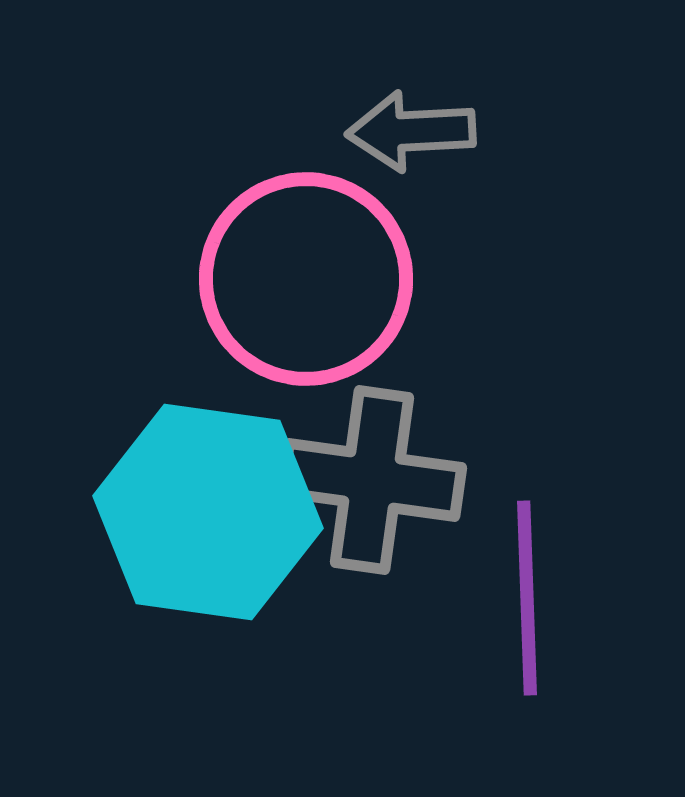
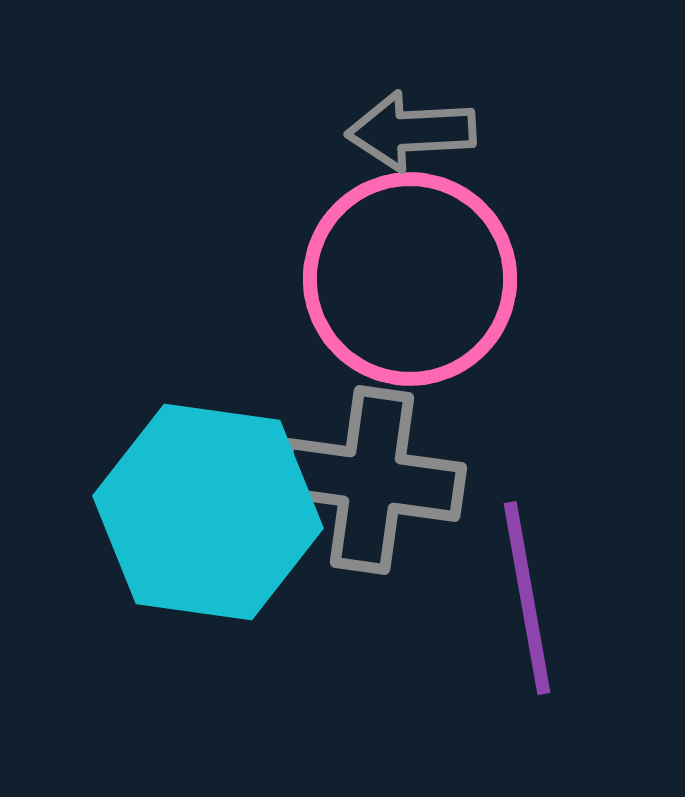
pink circle: moved 104 px right
purple line: rotated 8 degrees counterclockwise
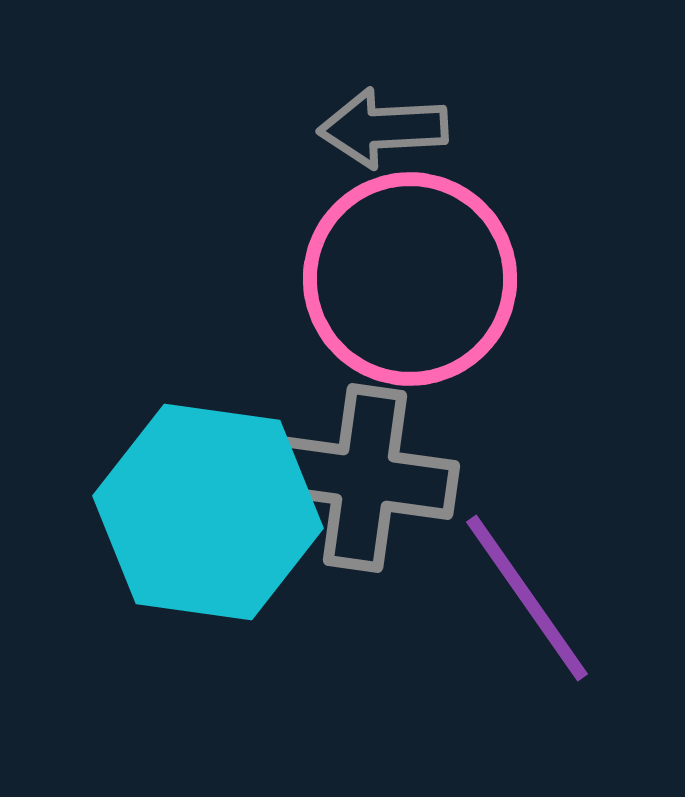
gray arrow: moved 28 px left, 3 px up
gray cross: moved 7 px left, 2 px up
purple line: rotated 25 degrees counterclockwise
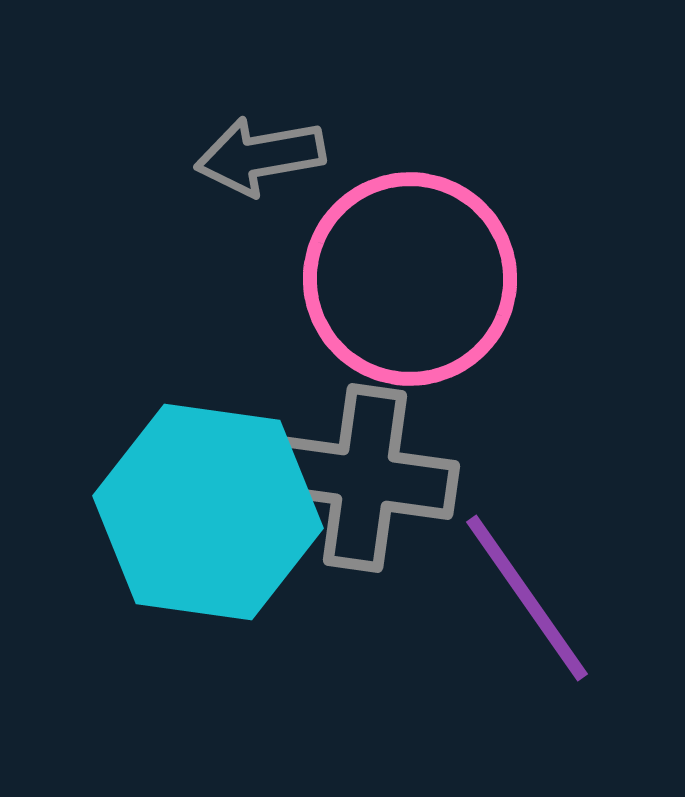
gray arrow: moved 123 px left, 28 px down; rotated 7 degrees counterclockwise
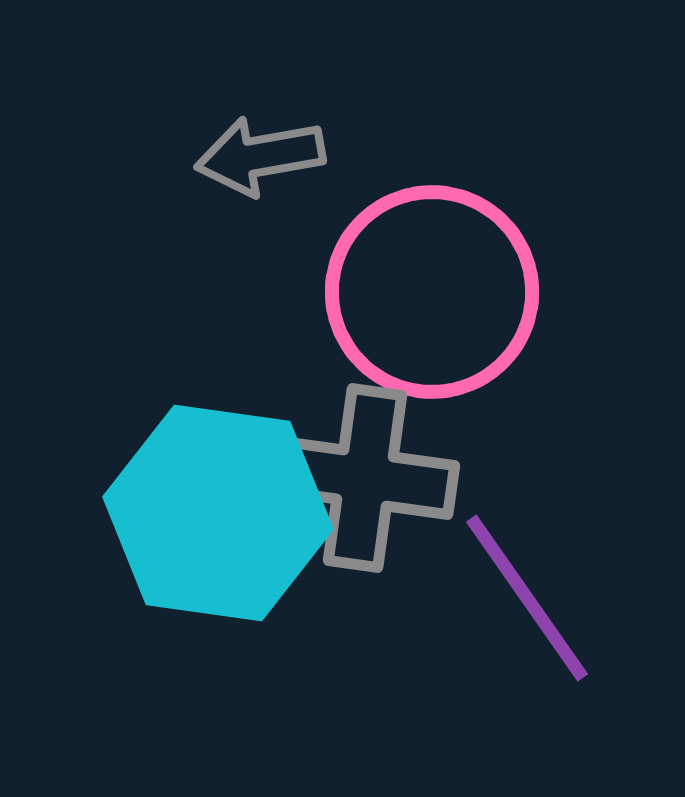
pink circle: moved 22 px right, 13 px down
cyan hexagon: moved 10 px right, 1 px down
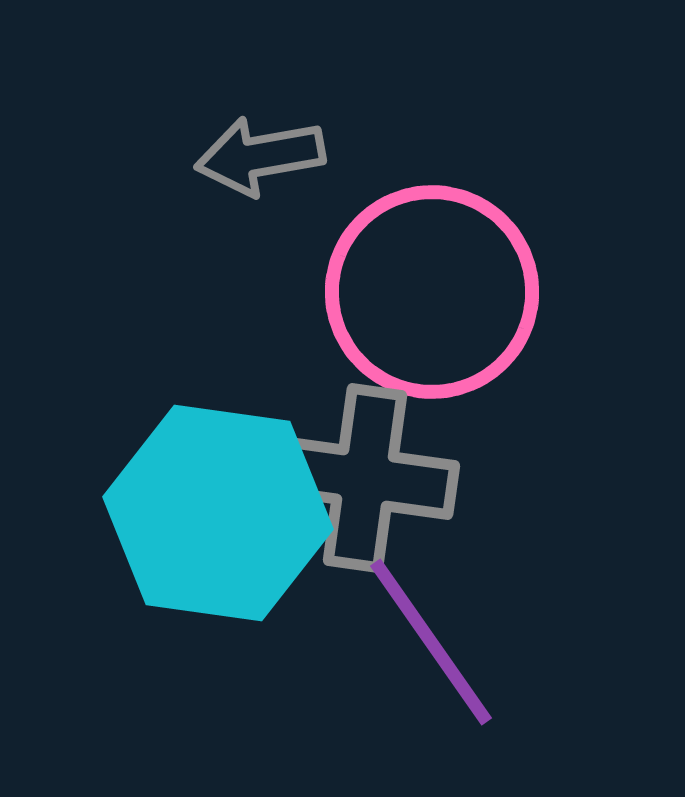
purple line: moved 96 px left, 44 px down
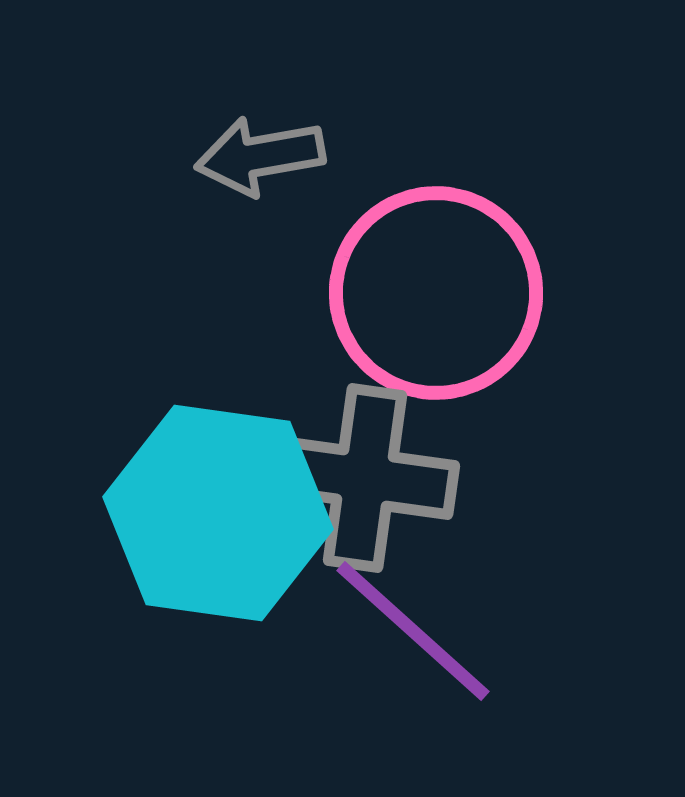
pink circle: moved 4 px right, 1 px down
purple line: moved 18 px left, 11 px up; rotated 13 degrees counterclockwise
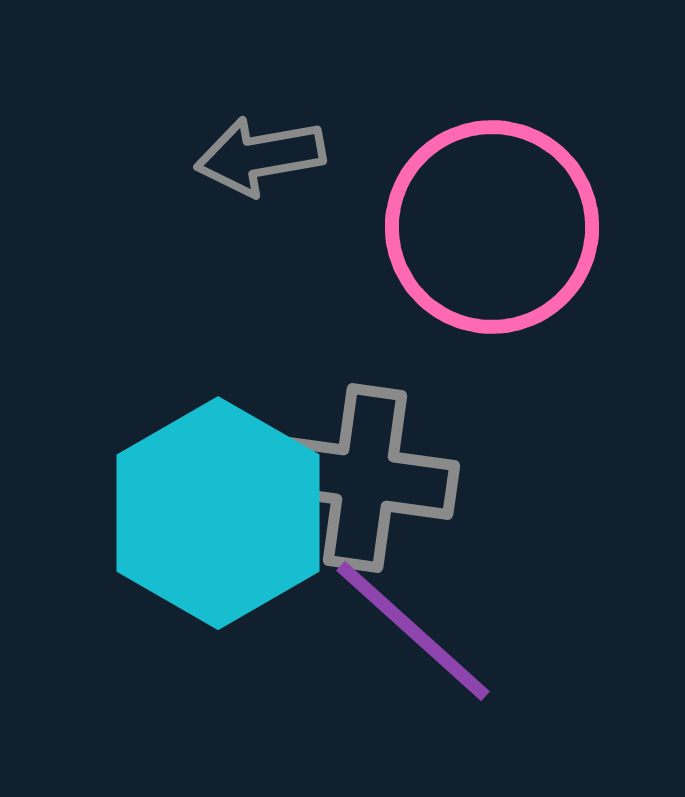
pink circle: moved 56 px right, 66 px up
cyan hexagon: rotated 22 degrees clockwise
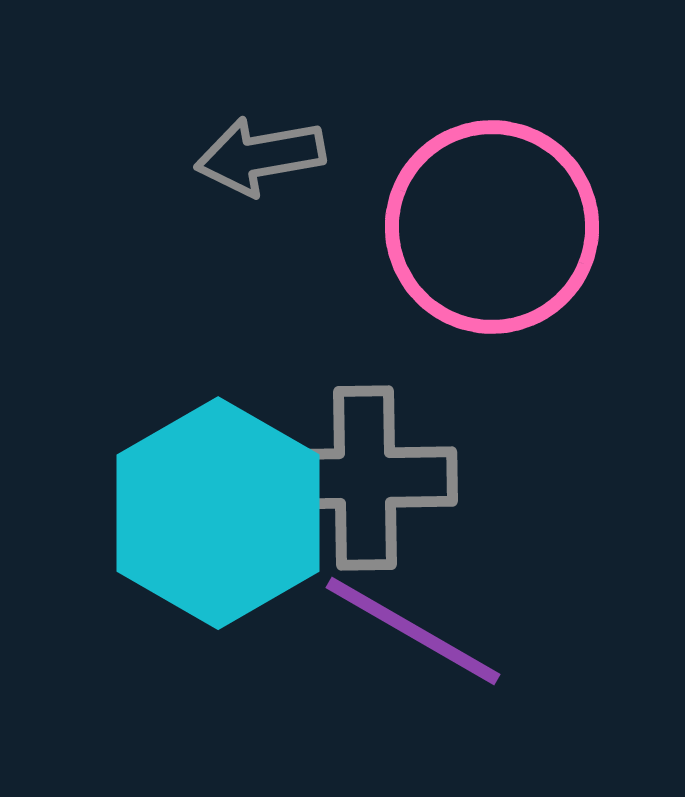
gray cross: rotated 9 degrees counterclockwise
purple line: rotated 12 degrees counterclockwise
